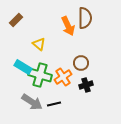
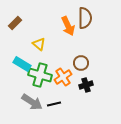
brown rectangle: moved 1 px left, 3 px down
cyan rectangle: moved 1 px left, 3 px up
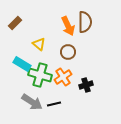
brown semicircle: moved 4 px down
brown circle: moved 13 px left, 11 px up
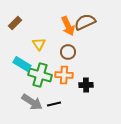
brown semicircle: rotated 115 degrees counterclockwise
yellow triangle: rotated 16 degrees clockwise
orange cross: moved 1 px right, 2 px up; rotated 36 degrees clockwise
black cross: rotated 16 degrees clockwise
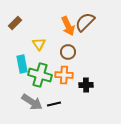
brown semicircle: rotated 20 degrees counterclockwise
cyan rectangle: rotated 48 degrees clockwise
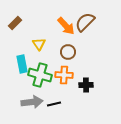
orange arrow: moved 2 px left; rotated 18 degrees counterclockwise
gray arrow: rotated 40 degrees counterclockwise
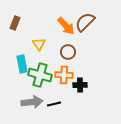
brown rectangle: rotated 24 degrees counterclockwise
black cross: moved 6 px left
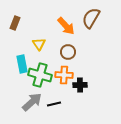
brown semicircle: moved 6 px right, 4 px up; rotated 15 degrees counterclockwise
gray arrow: rotated 35 degrees counterclockwise
